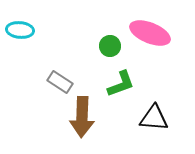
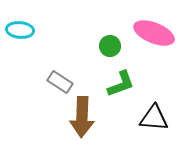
pink ellipse: moved 4 px right
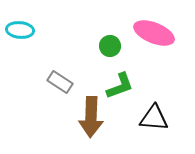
green L-shape: moved 1 px left, 2 px down
brown arrow: moved 9 px right
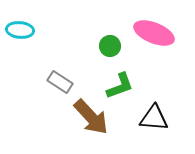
brown arrow: rotated 45 degrees counterclockwise
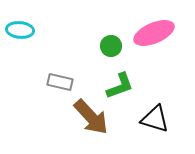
pink ellipse: rotated 45 degrees counterclockwise
green circle: moved 1 px right
gray rectangle: rotated 20 degrees counterclockwise
black triangle: moved 1 px right, 1 px down; rotated 12 degrees clockwise
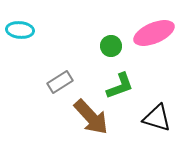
gray rectangle: rotated 45 degrees counterclockwise
black triangle: moved 2 px right, 1 px up
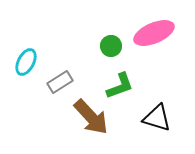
cyan ellipse: moved 6 px right, 32 px down; rotated 68 degrees counterclockwise
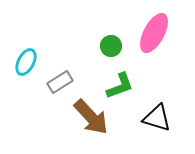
pink ellipse: rotated 39 degrees counterclockwise
